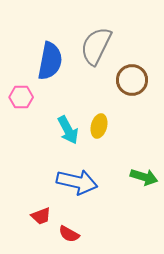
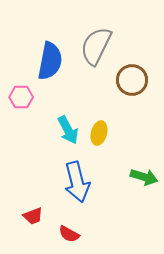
yellow ellipse: moved 7 px down
blue arrow: rotated 63 degrees clockwise
red trapezoid: moved 8 px left
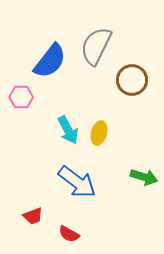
blue semicircle: rotated 27 degrees clockwise
blue arrow: rotated 39 degrees counterclockwise
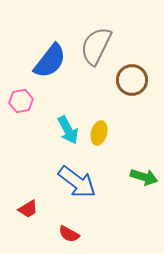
pink hexagon: moved 4 px down; rotated 10 degrees counterclockwise
red trapezoid: moved 5 px left, 7 px up; rotated 10 degrees counterclockwise
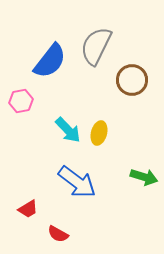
cyan arrow: rotated 16 degrees counterclockwise
red semicircle: moved 11 px left
